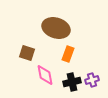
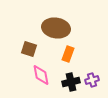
brown ellipse: rotated 8 degrees counterclockwise
brown square: moved 2 px right, 4 px up
pink diamond: moved 4 px left
black cross: moved 1 px left
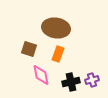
orange rectangle: moved 10 px left
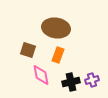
brown square: moved 1 px left, 1 px down
orange rectangle: moved 1 px down
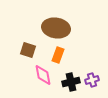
pink diamond: moved 2 px right
